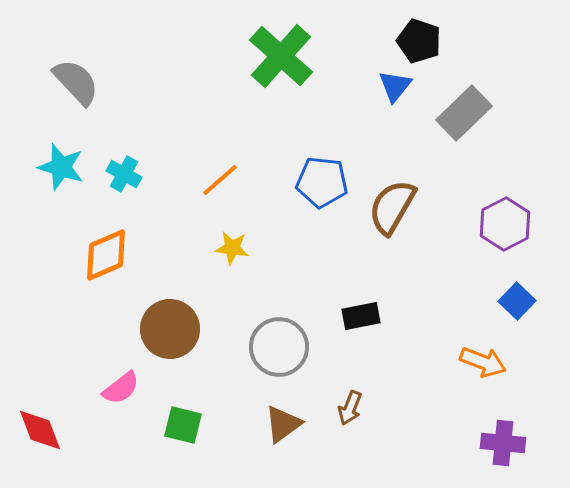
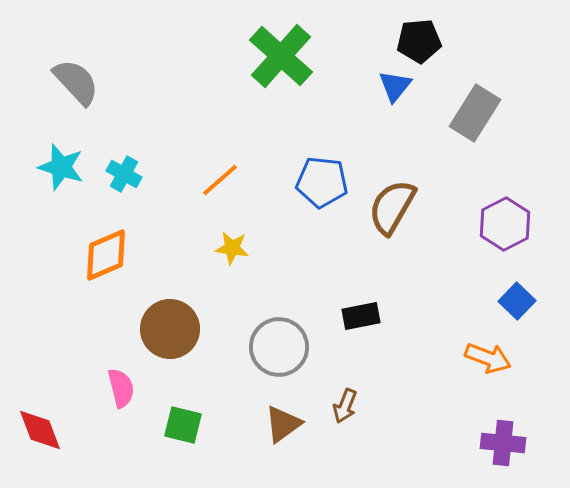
black pentagon: rotated 24 degrees counterclockwise
gray rectangle: moved 11 px right; rotated 14 degrees counterclockwise
orange arrow: moved 5 px right, 4 px up
pink semicircle: rotated 66 degrees counterclockwise
brown arrow: moved 5 px left, 2 px up
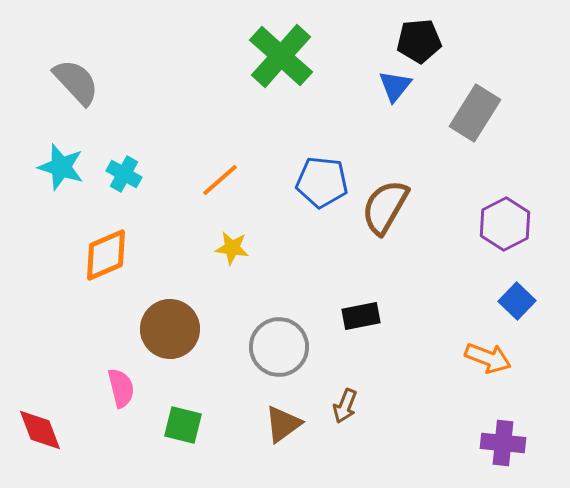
brown semicircle: moved 7 px left
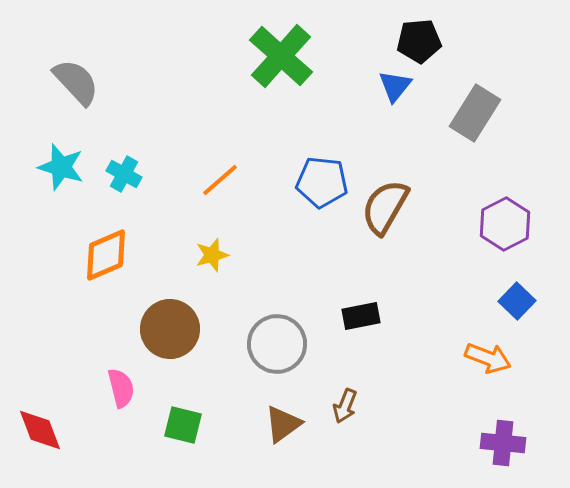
yellow star: moved 20 px left, 7 px down; rotated 24 degrees counterclockwise
gray circle: moved 2 px left, 3 px up
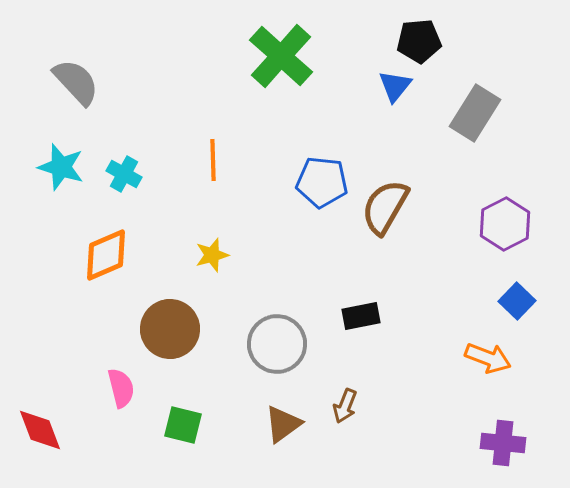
orange line: moved 7 px left, 20 px up; rotated 51 degrees counterclockwise
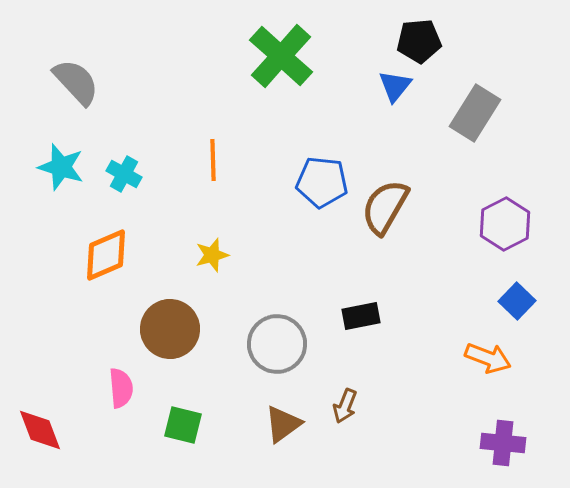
pink semicircle: rotated 9 degrees clockwise
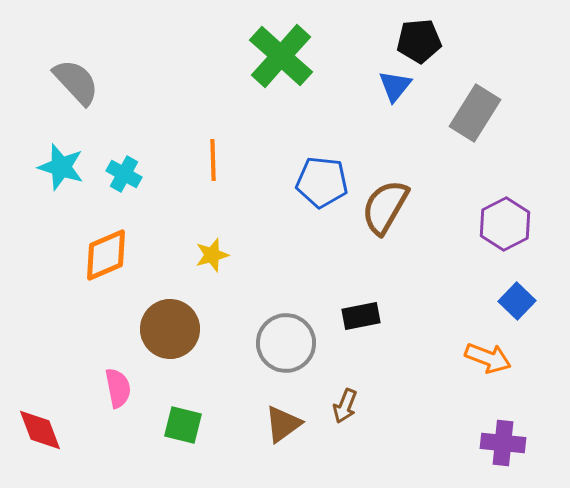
gray circle: moved 9 px right, 1 px up
pink semicircle: moved 3 px left; rotated 6 degrees counterclockwise
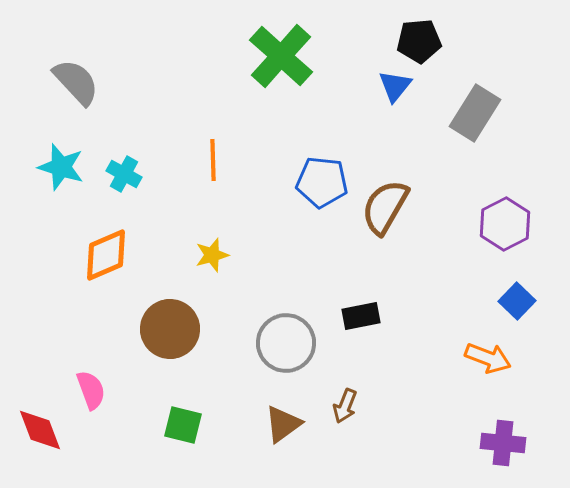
pink semicircle: moved 27 px left, 2 px down; rotated 9 degrees counterclockwise
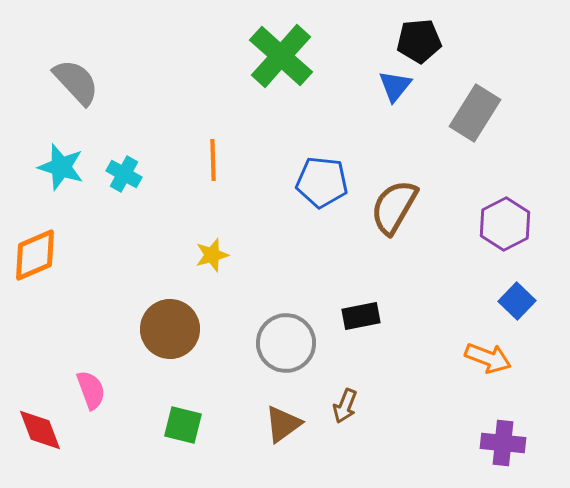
brown semicircle: moved 9 px right
orange diamond: moved 71 px left
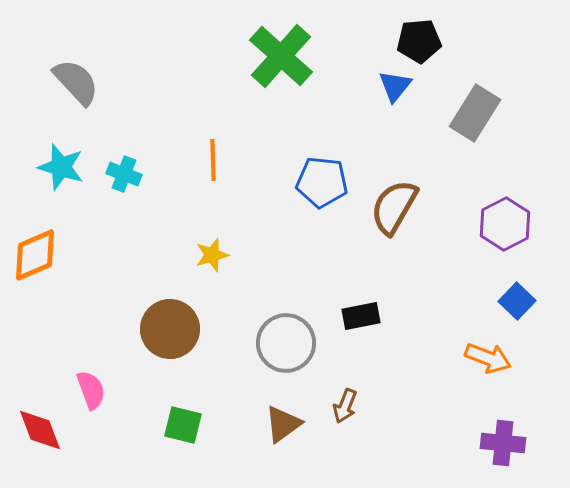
cyan cross: rotated 8 degrees counterclockwise
